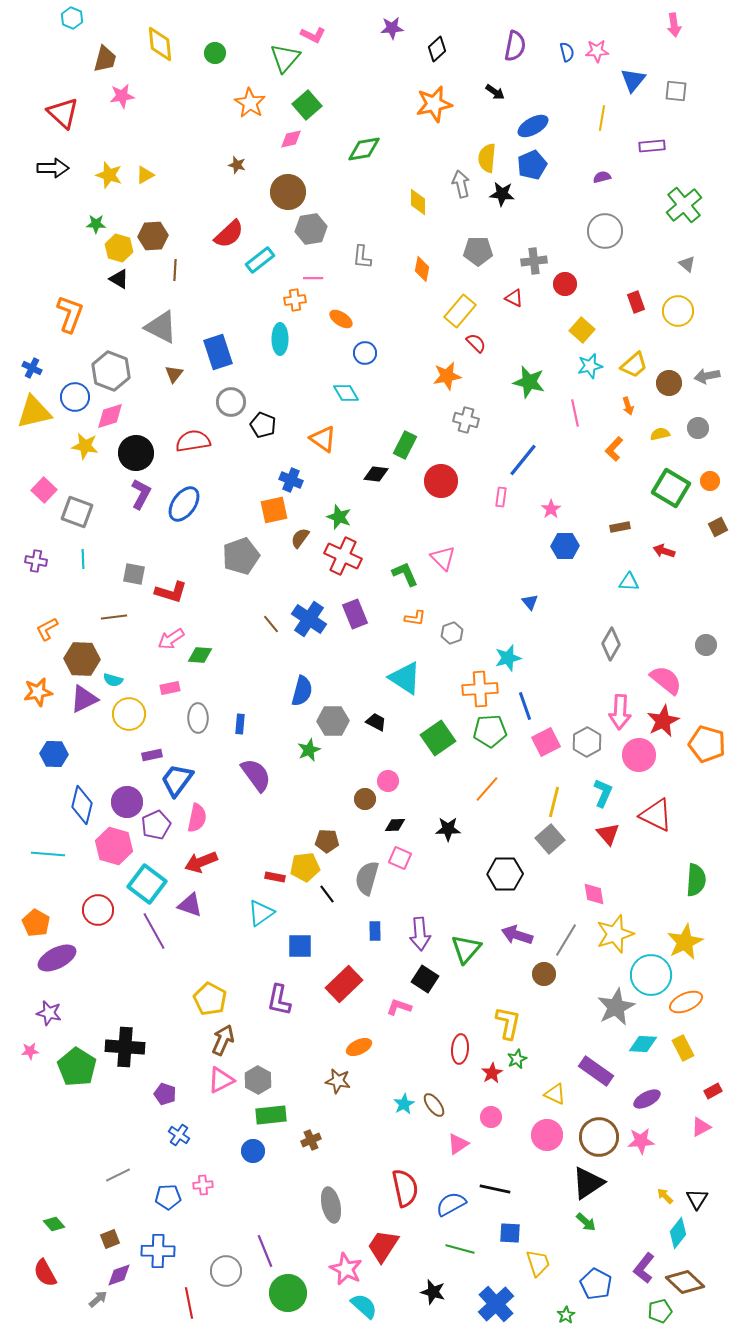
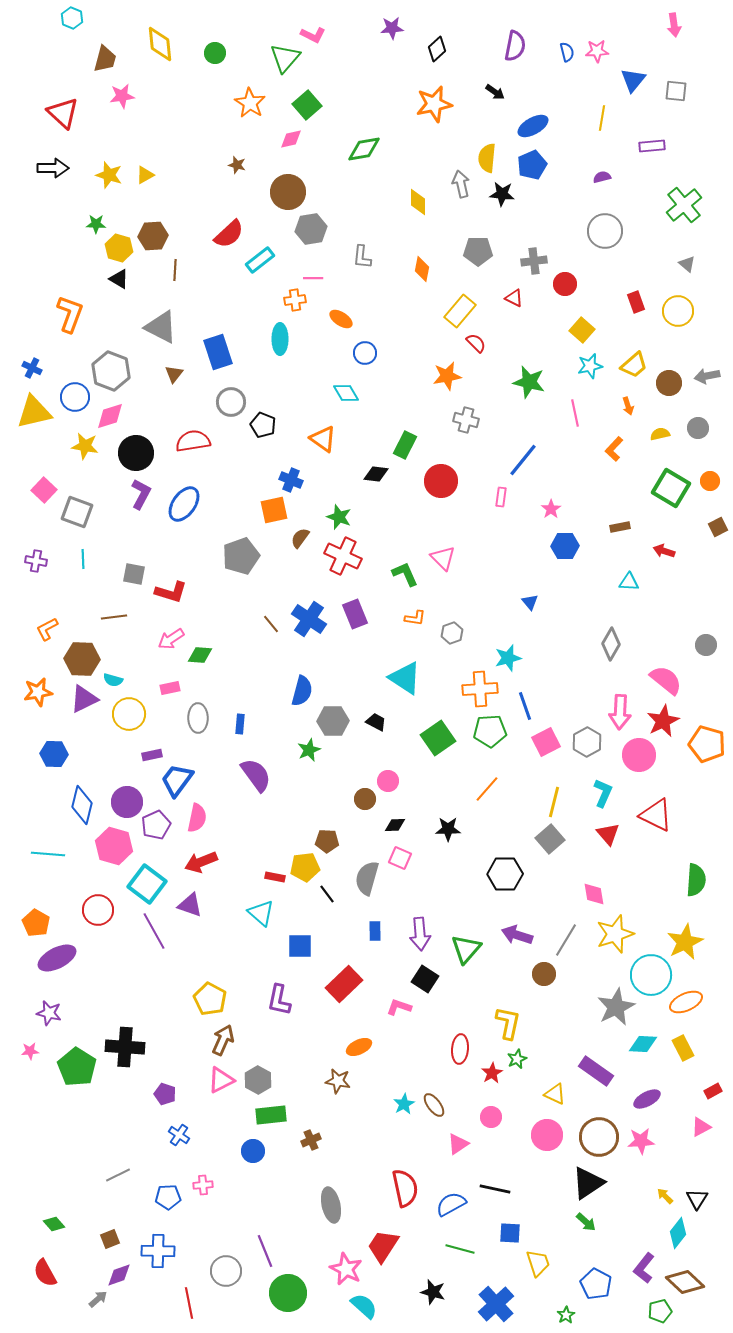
cyan triangle at (261, 913): rotated 44 degrees counterclockwise
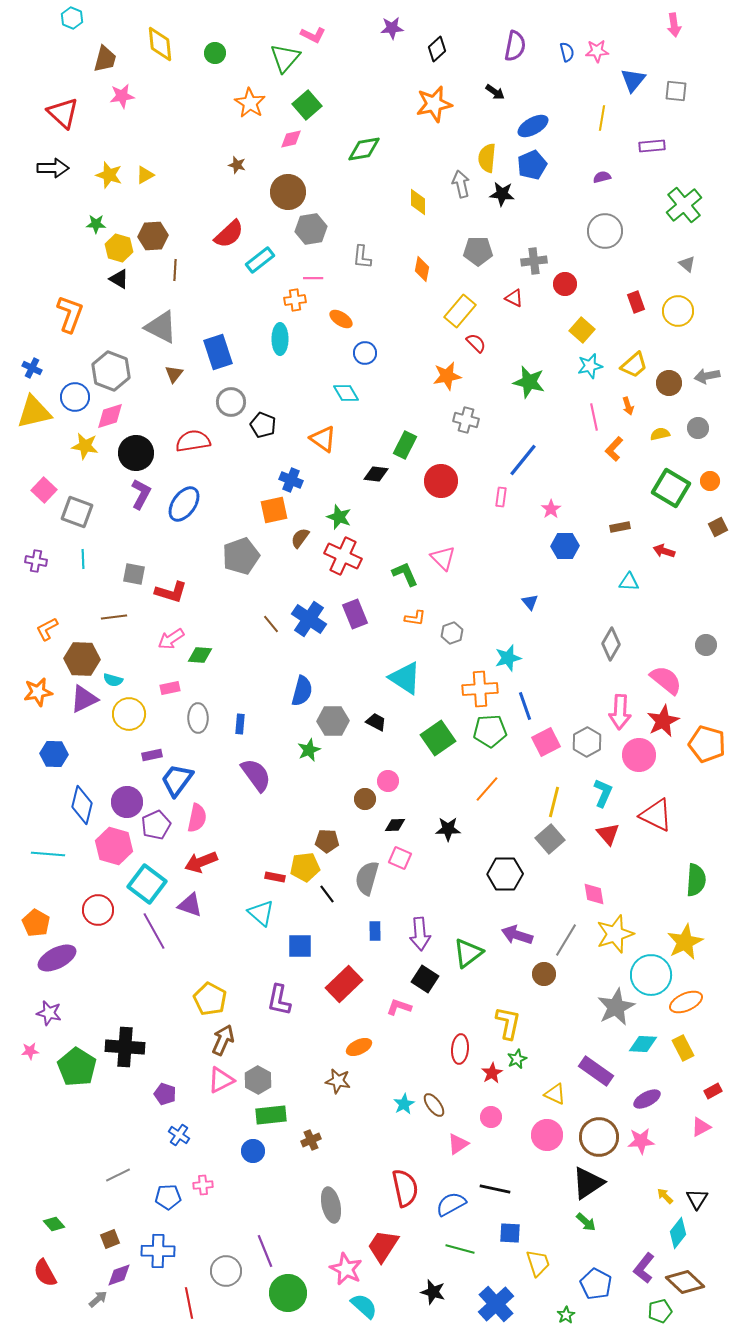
pink line at (575, 413): moved 19 px right, 4 px down
green triangle at (466, 949): moved 2 px right, 4 px down; rotated 12 degrees clockwise
